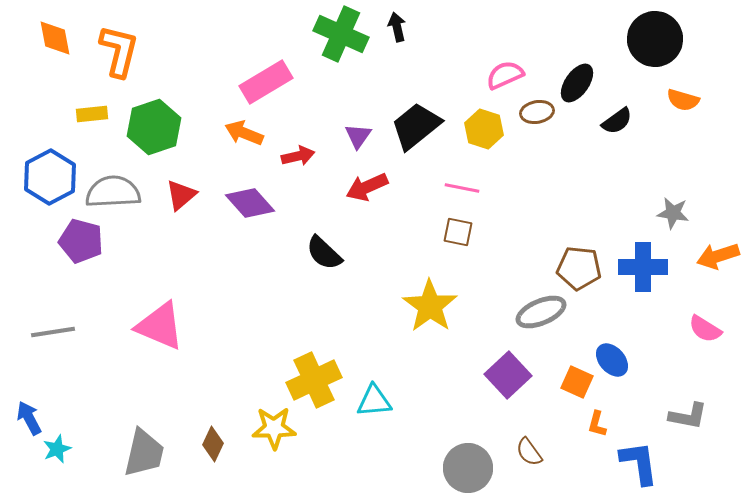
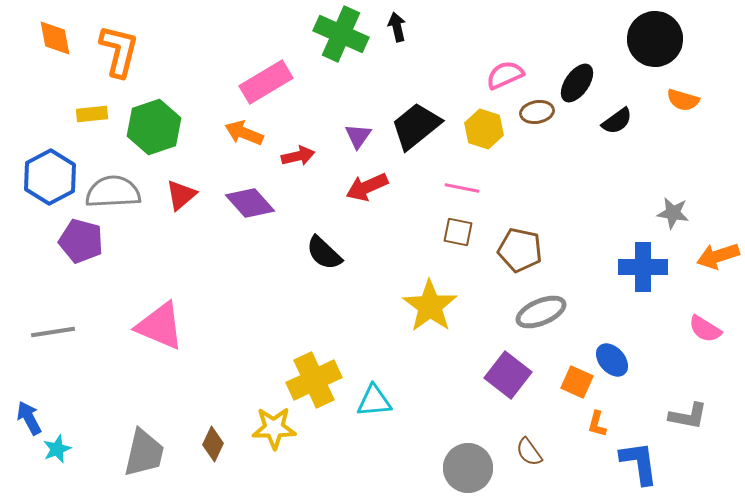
brown pentagon at (579, 268): moved 59 px left, 18 px up; rotated 6 degrees clockwise
purple square at (508, 375): rotated 9 degrees counterclockwise
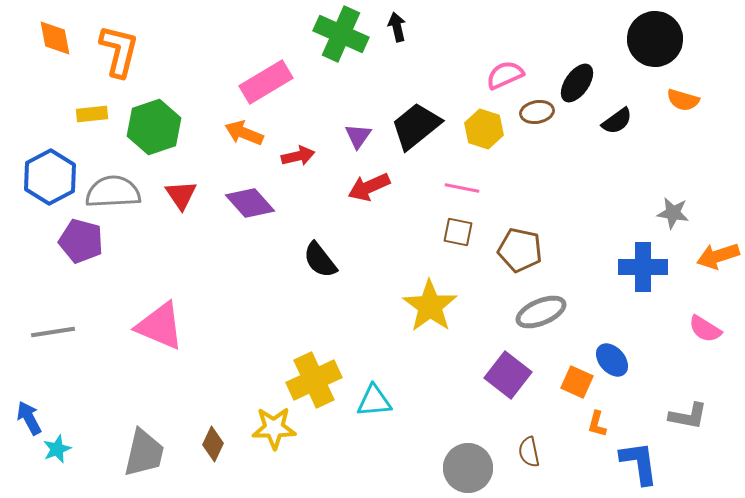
red arrow at (367, 187): moved 2 px right
red triangle at (181, 195): rotated 24 degrees counterclockwise
black semicircle at (324, 253): moved 4 px left, 7 px down; rotated 9 degrees clockwise
brown semicircle at (529, 452): rotated 24 degrees clockwise
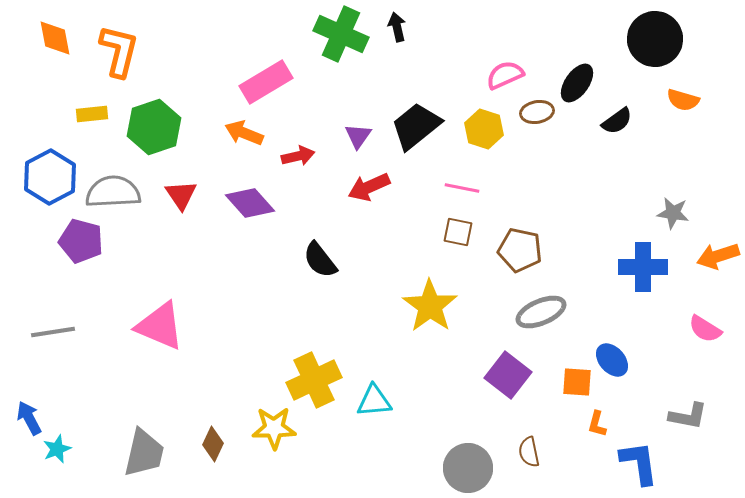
orange square at (577, 382): rotated 20 degrees counterclockwise
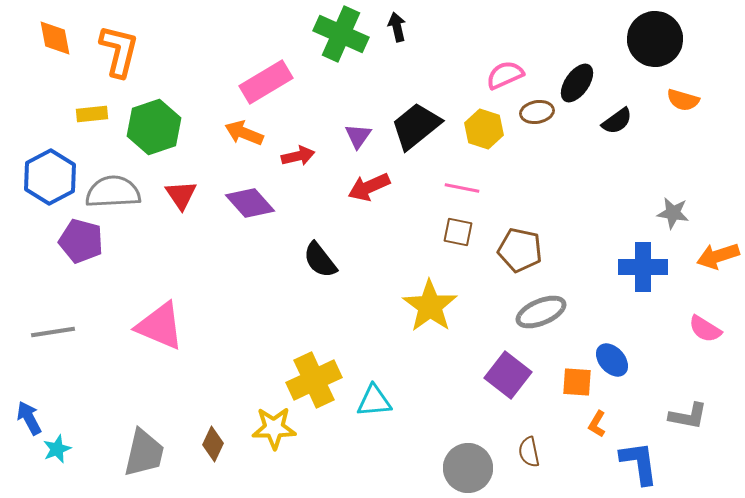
orange L-shape at (597, 424): rotated 16 degrees clockwise
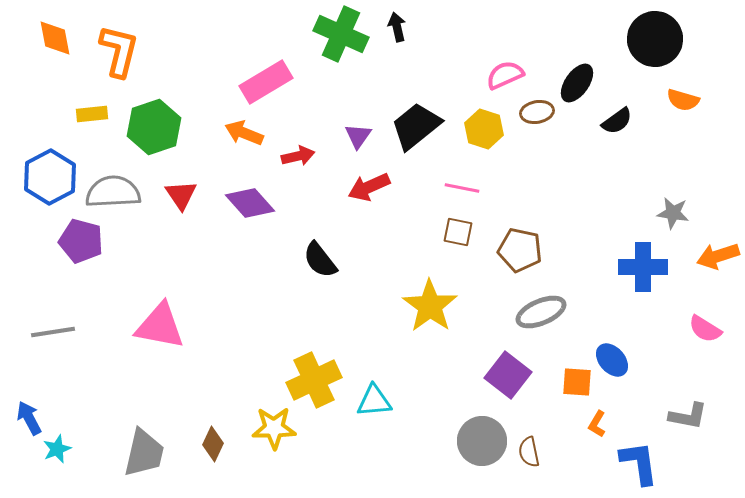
pink triangle at (160, 326): rotated 12 degrees counterclockwise
gray circle at (468, 468): moved 14 px right, 27 px up
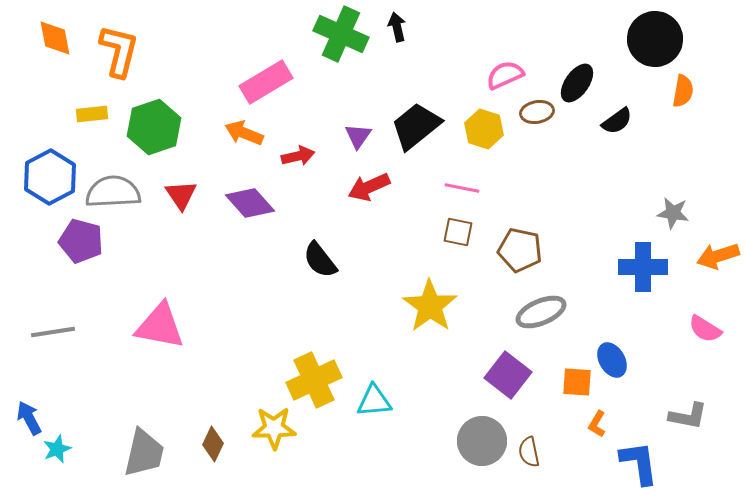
orange semicircle at (683, 100): moved 9 px up; rotated 96 degrees counterclockwise
blue ellipse at (612, 360): rotated 12 degrees clockwise
